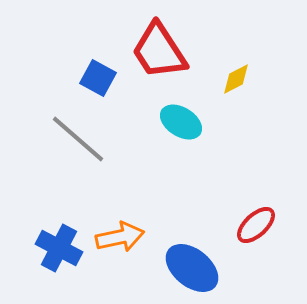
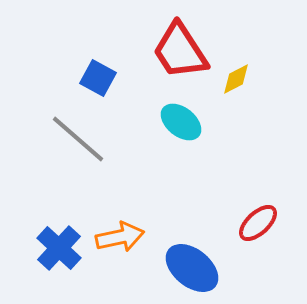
red trapezoid: moved 21 px right
cyan ellipse: rotated 6 degrees clockwise
red ellipse: moved 2 px right, 2 px up
blue cross: rotated 15 degrees clockwise
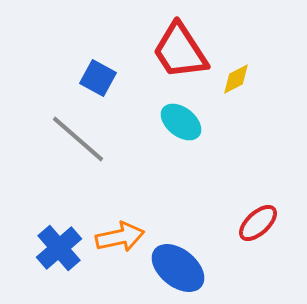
blue cross: rotated 6 degrees clockwise
blue ellipse: moved 14 px left
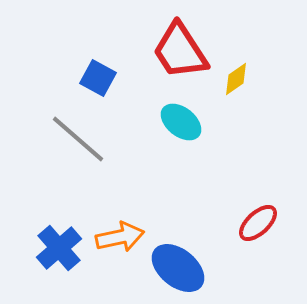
yellow diamond: rotated 8 degrees counterclockwise
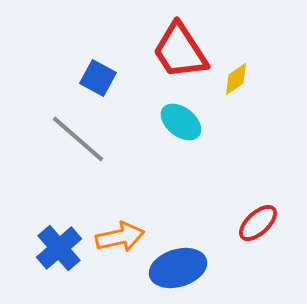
blue ellipse: rotated 56 degrees counterclockwise
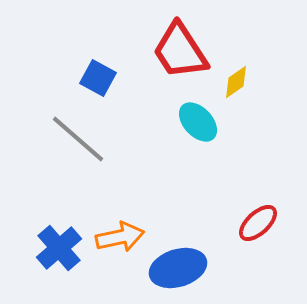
yellow diamond: moved 3 px down
cyan ellipse: moved 17 px right; rotated 9 degrees clockwise
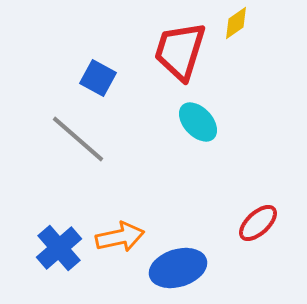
red trapezoid: rotated 50 degrees clockwise
yellow diamond: moved 59 px up
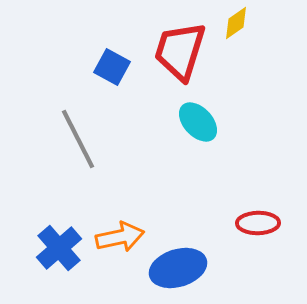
blue square: moved 14 px right, 11 px up
gray line: rotated 22 degrees clockwise
red ellipse: rotated 42 degrees clockwise
